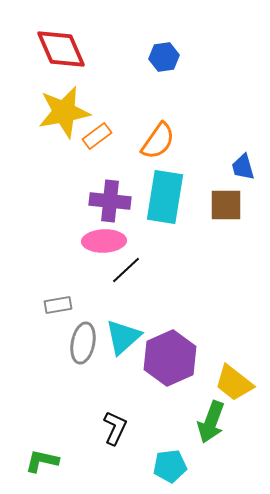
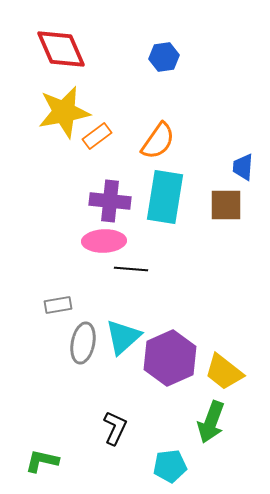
blue trapezoid: rotated 20 degrees clockwise
black line: moved 5 px right, 1 px up; rotated 48 degrees clockwise
yellow trapezoid: moved 10 px left, 11 px up
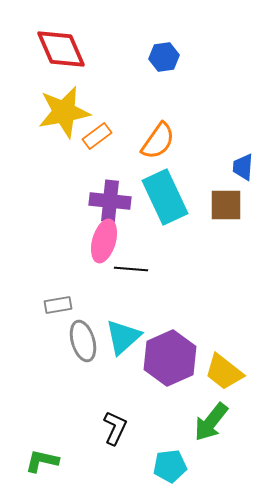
cyan rectangle: rotated 34 degrees counterclockwise
pink ellipse: rotated 72 degrees counterclockwise
gray ellipse: moved 2 px up; rotated 27 degrees counterclockwise
green arrow: rotated 18 degrees clockwise
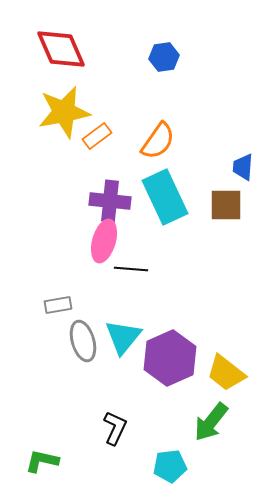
cyan triangle: rotated 9 degrees counterclockwise
yellow trapezoid: moved 2 px right, 1 px down
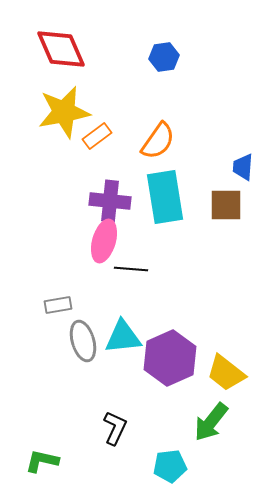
cyan rectangle: rotated 16 degrees clockwise
cyan triangle: rotated 45 degrees clockwise
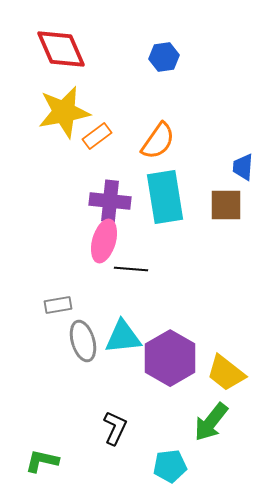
purple hexagon: rotated 6 degrees counterclockwise
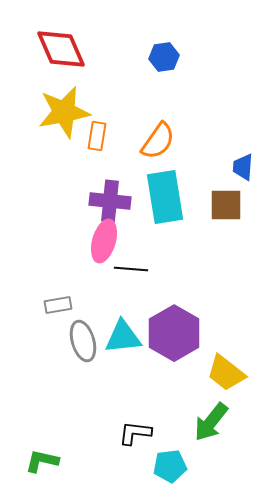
orange rectangle: rotated 44 degrees counterclockwise
purple hexagon: moved 4 px right, 25 px up
black L-shape: moved 20 px right, 5 px down; rotated 108 degrees counterclockwise
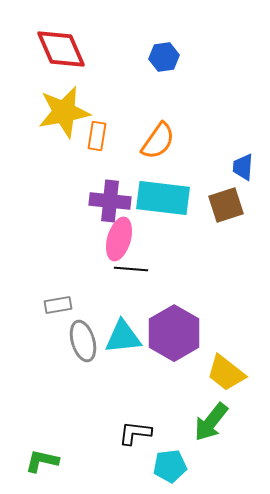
cyan rectangle: moved 2 px left, 1 px down; rotated 74 degrees counterclockwise
brown square: rotated 18 degrees counterclockwise
pink ellipse: moved 15 px right, 2 px up
